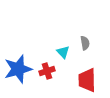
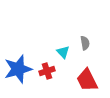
red trapezoid: rotated 25 degrees counterclockwise
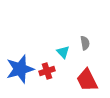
blue star: moved 2 px right
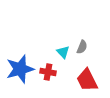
gray semicircle: moved 3 px left, 4 px down; rotated 32 degrees clockwise
red cross: moved 1 px right, 1 px down; rotated 28 degrees clockwise
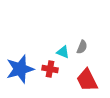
cyan triangle: rotated 24 degrees counterclockwise
red cross: moved 2 px right, 3 px up
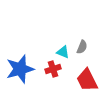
red cross: moved 3 px right; rotated 28 degrees counterclockwise
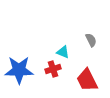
gray semicircle: moved 9 px right, 7 px up; rotated 48 degrees counterclockwise
blue star: moved 1 px left, 1 px down; rotated 16 degrees clockwise
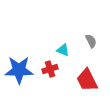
gray semicircle: moved 1 px down
cyan triangle: moved 2 px up
red cross: moved 3 px left
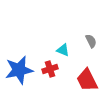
blue star: rotated 12 degrees counterclockwise
